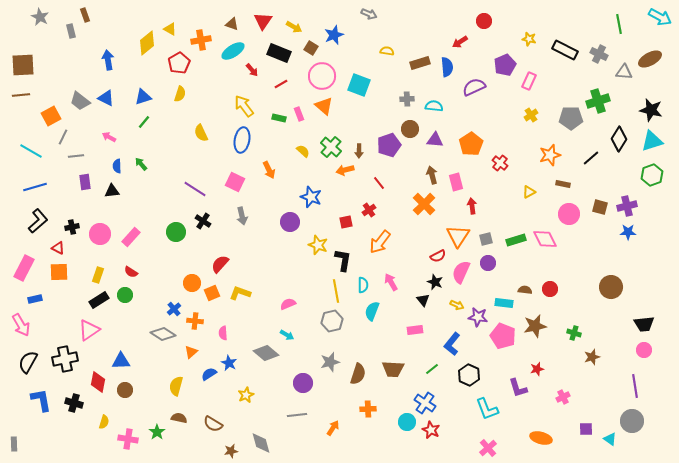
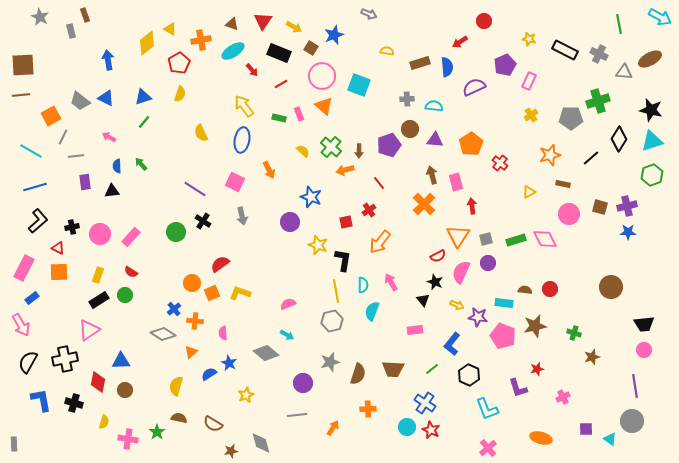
red semicircle at (220, 264): rotated 12 degrees clockwise
blue rectangle at (35, 299): moved 3 px left, 1 px up; rotated 24 degrees counterclockwise
cyan circle at (407, 422): moved 5 px down
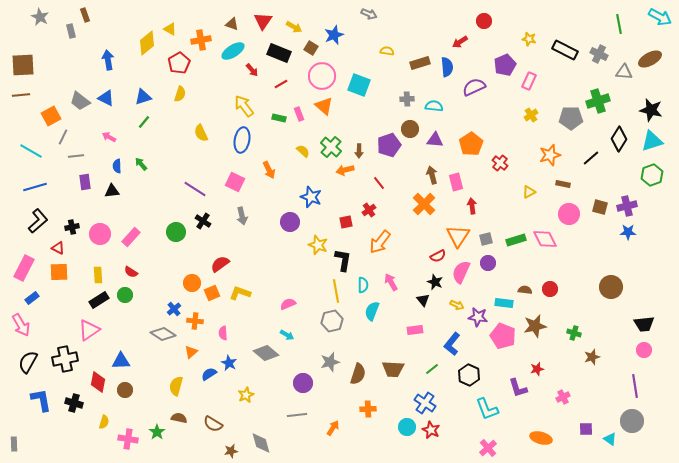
yellow rectangle at (98, 275): rotated 21 degrees counterclockwise
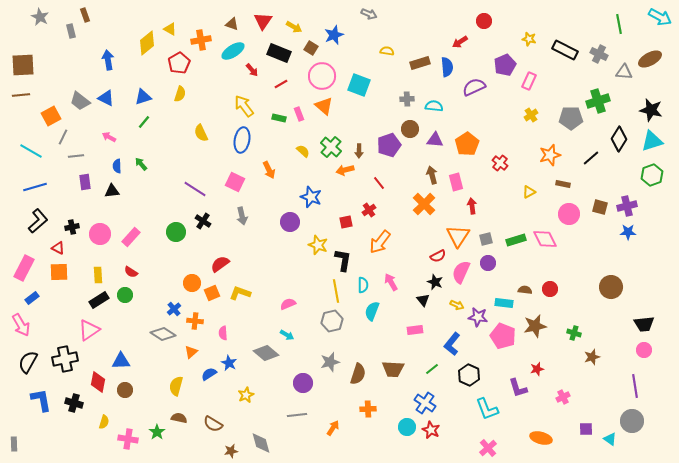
orange pentagon at (471, 144): moved 4 px left
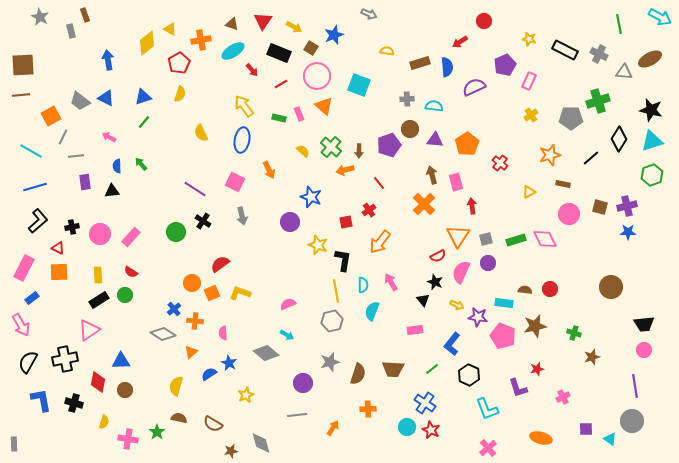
pink circle at (322, 76): moved 5 px left
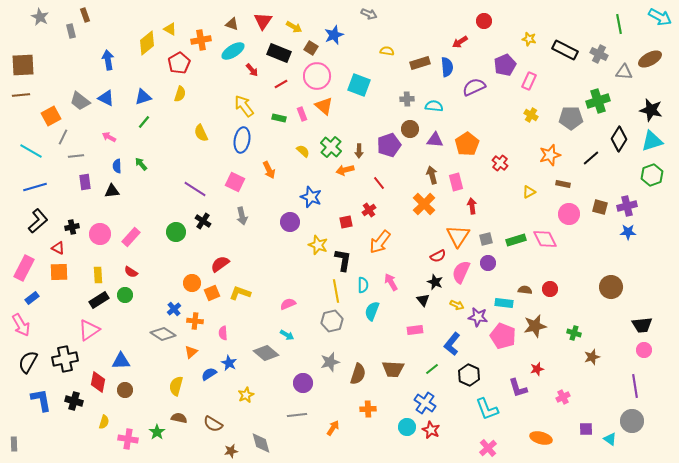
pink rectangle at (299, 114): moved 3 px right
yellow cross at (531, 115): rotated 24 degrees counterclockwise
black trapezoid at (644, 324): moved 2 px left, 1 px down
black cross at (74, 403): moved 2 px up
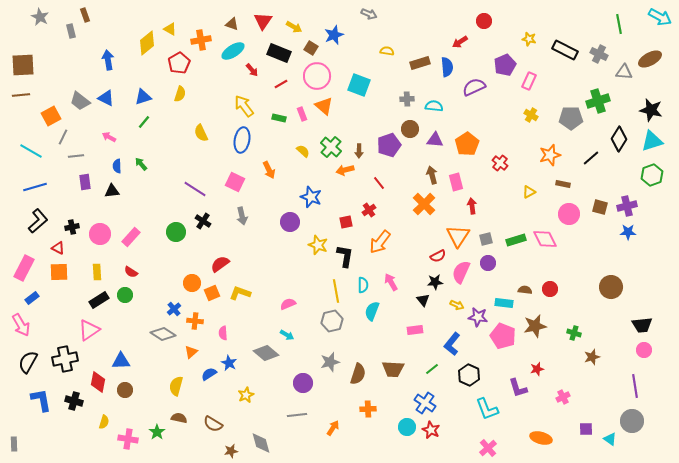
black L-shape at (343, 260): moved 2 px right, 4 px up
yellow rectangle at (98, 275): moved 1 px left, 3 px up
black star at (435, 282): rotated 28 degrees counterclockwise
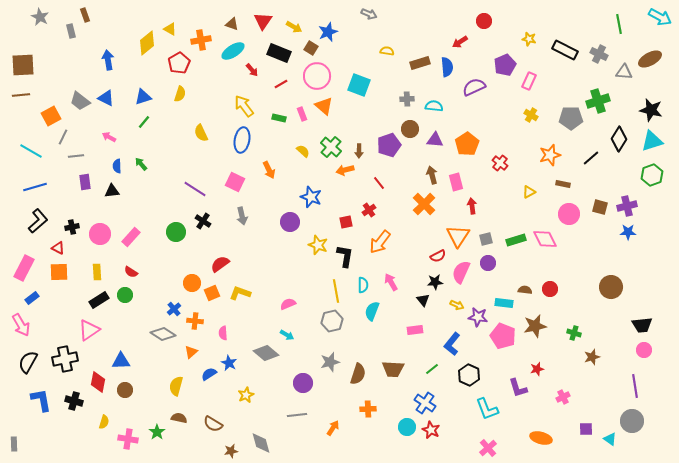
blue star at (334, 35): moved 6 px left, 3 px up
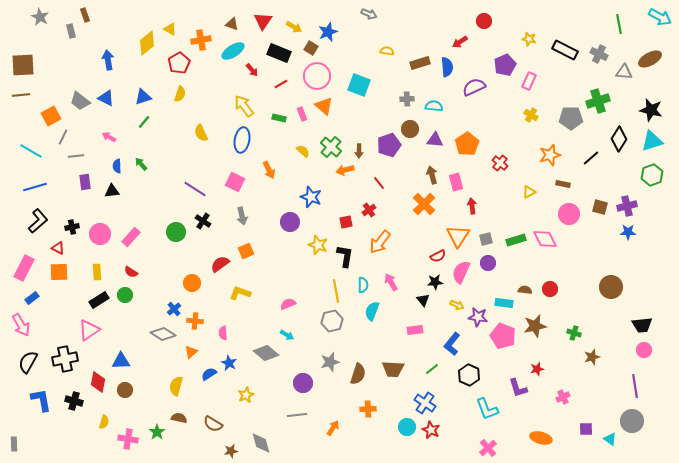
orange square at (212, 293): moved 34 px right, 42 px up
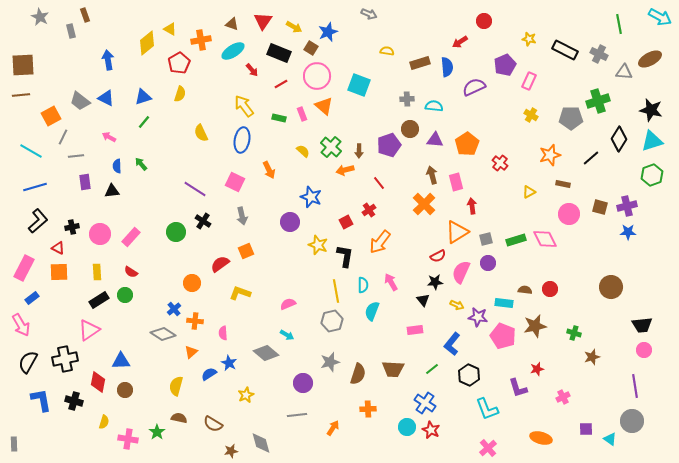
red square at (346, 222): rotated 16 degrees counterclockwise
orange triangle at (458, 236): moved 1 px left, 4 px up; rotated 25 degrees clockwise
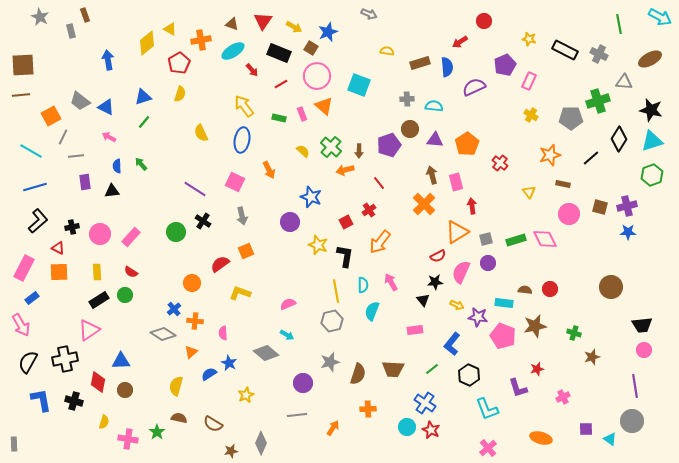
gray triangle at (624, 72): moved 10 px down
blue triangle at (106, 98): moved 9 px down
yellow triangle at (529, 192): rotated 40 degrees counterclockwise
gray diamond at (261, 443): rotated 40 degrees clockwise
